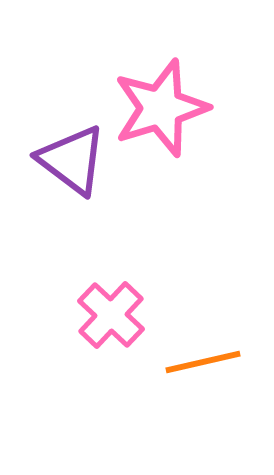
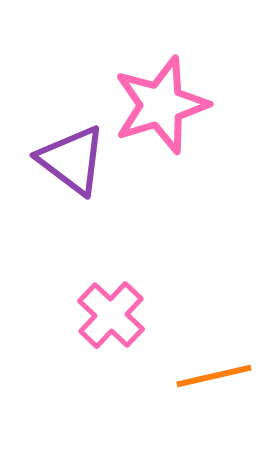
pink star: moved 3 px up
orange line: moved 11 px right, 14 px down
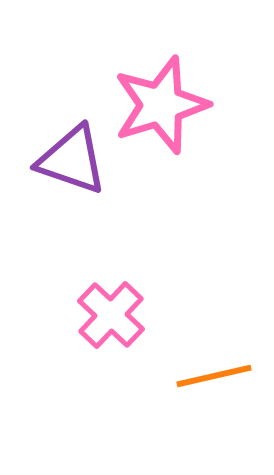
purple triangle: rotated 18 degrees counterclockwise
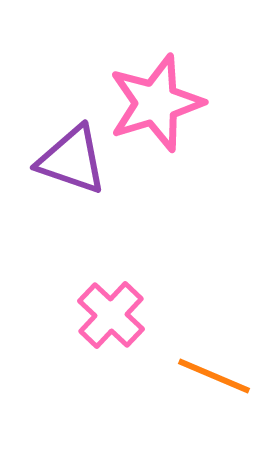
pink star: moved 5 px left, 2 px up
orange line: rotated 36 degrees clockwise
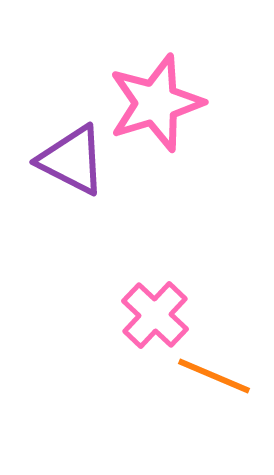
purple triangle: rotated 8 degrees clockwise
pink cross: moved 44 px right
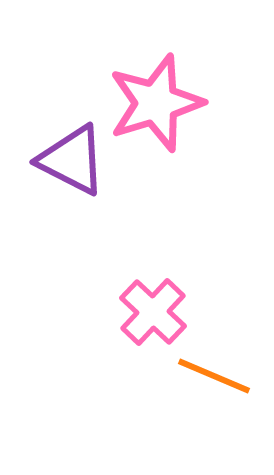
pink cross: moved 2 px left, 3 px up
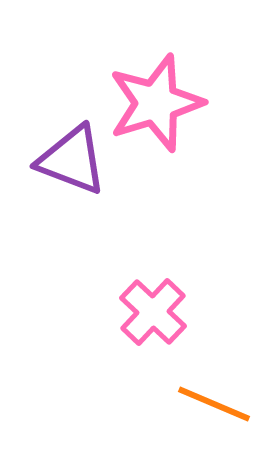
purple triangle: rotated 6 degrees counterclockwise
orange line: moved 28 px down
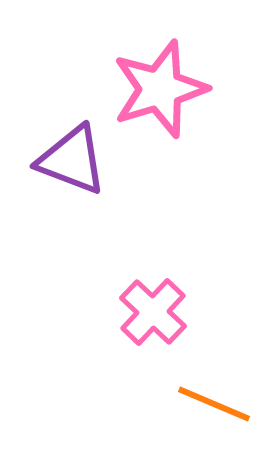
pink star: moved 4 px right, 14 px up
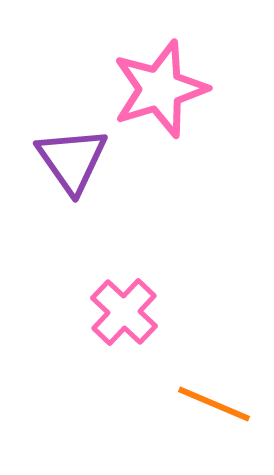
purple triangle: rotated 34 degrees clockwise
pink cross: moved 29 px left
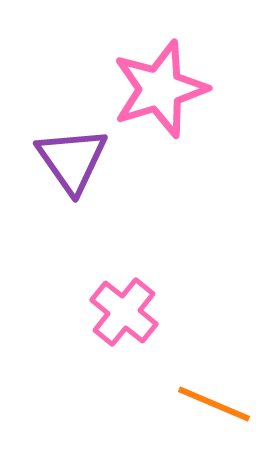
pink cross: rotated 4 degrees counterclockwise
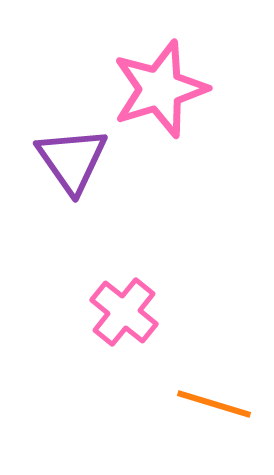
orange line: rotated 6 degrees counterclockwise
